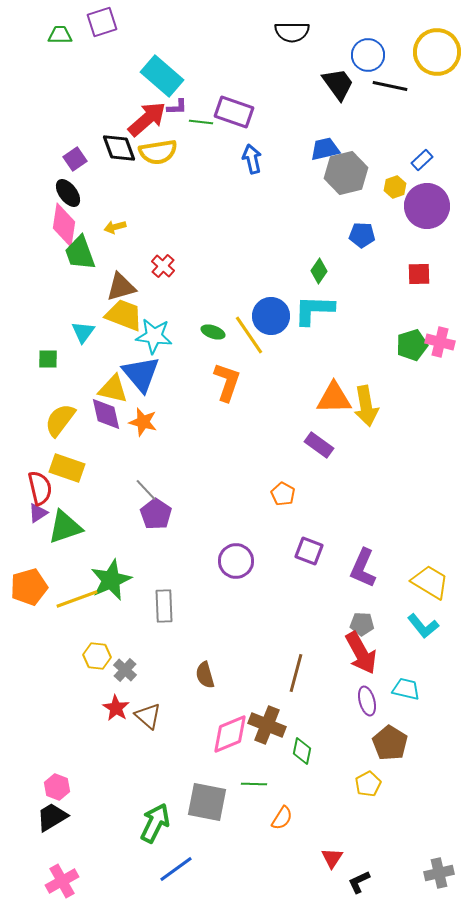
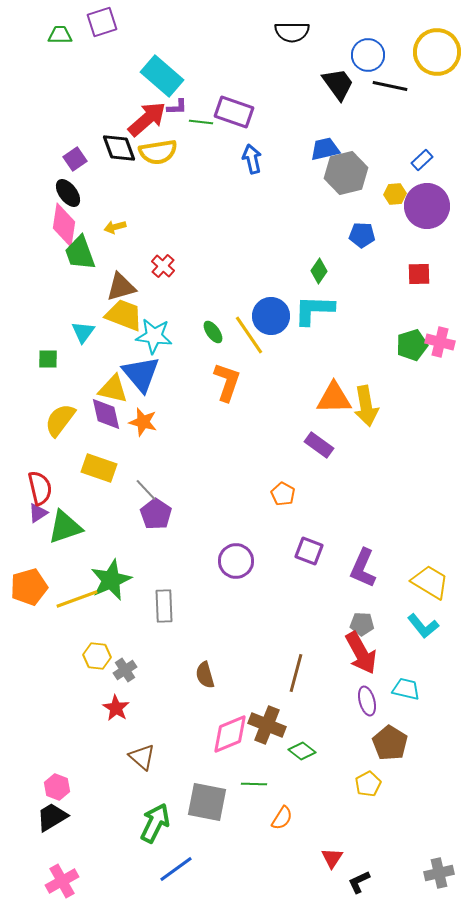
yellow hexagon at (395, 187): moved 7 px down; rotated 15 degrees clockwise
green ellipse at (213, 332): rotated 35 degrees clockwise
yellow rectangle at (67, 468): moved 32 px right
gray cross at (125, 670): rotated 15 degrees clockwise
brown triangle at (148, 716): moved 6 px left, 41 px down
green diamond at (302, 751): rotated 64 degrees counterclockwise
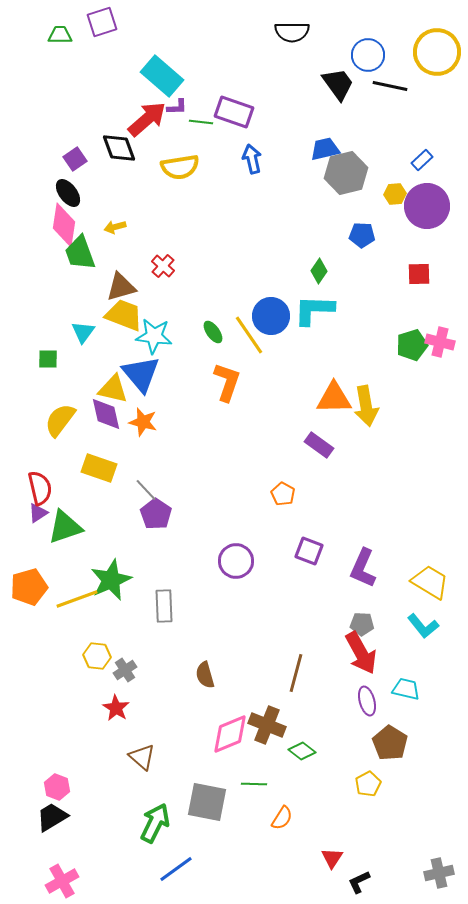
yellow semicircle at (158, 152): moved 22 px right, 15 px down
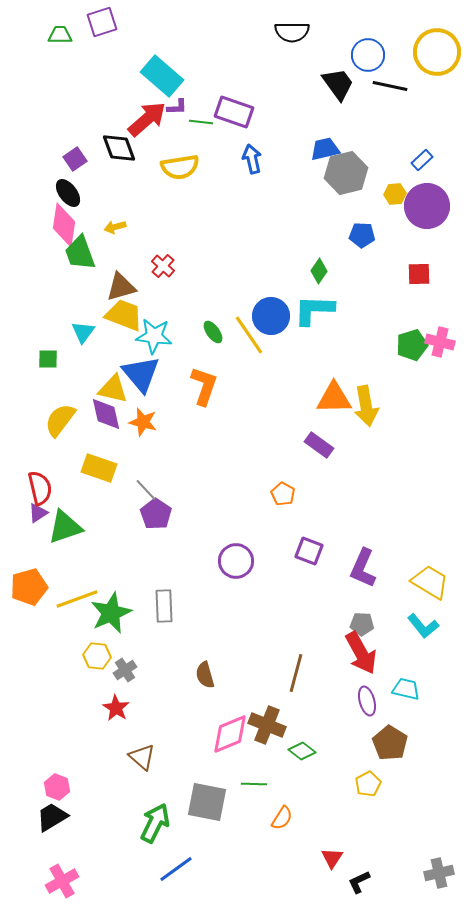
orange L-shape at (227, 382): moved 23 px left, 4 px down
green star at (111, 580): moved 33 px down
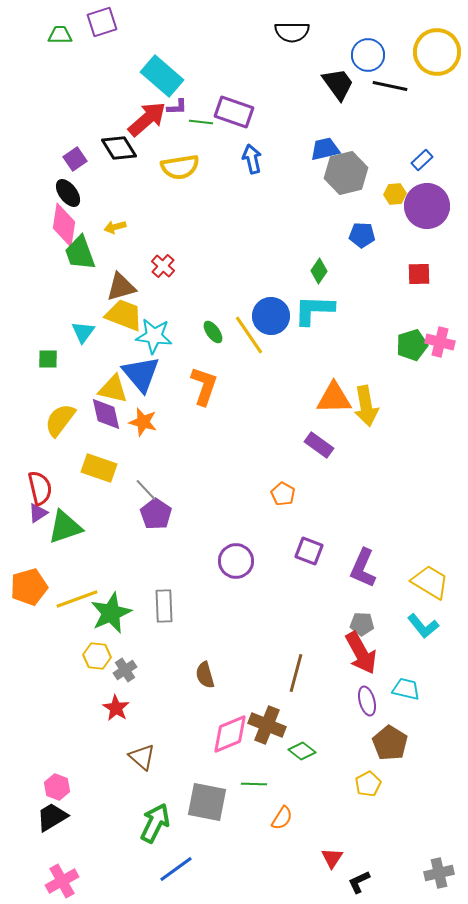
black diamond at (119, 148): rotated 12 degrees counterclockwise
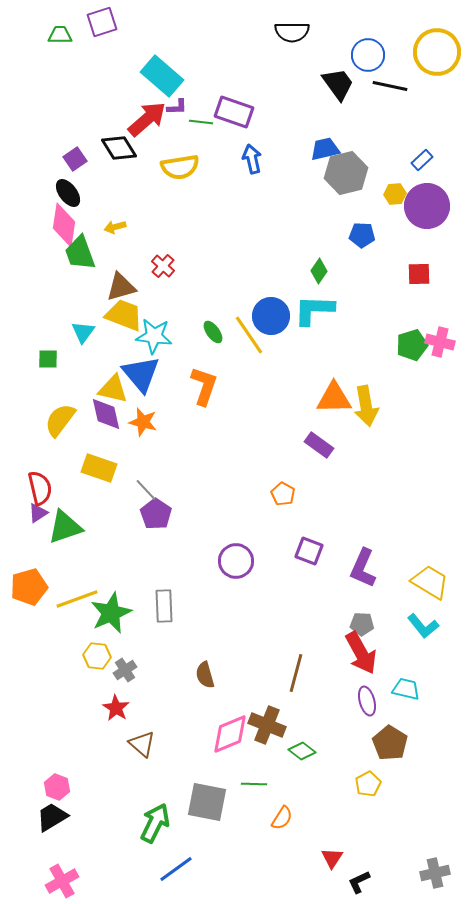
brown triangle at (142, 757): moved 13 px up
gray cross at (439, 873): moved 4 px left
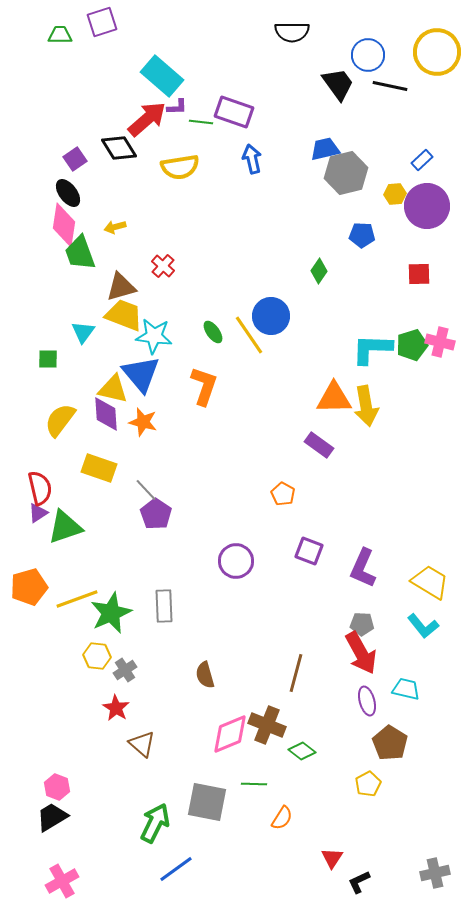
cyan L-shape at (314, 310): moved 58 px right, 39 px down
purple diamond at (106, 414): rotated 9 degrees clockwise
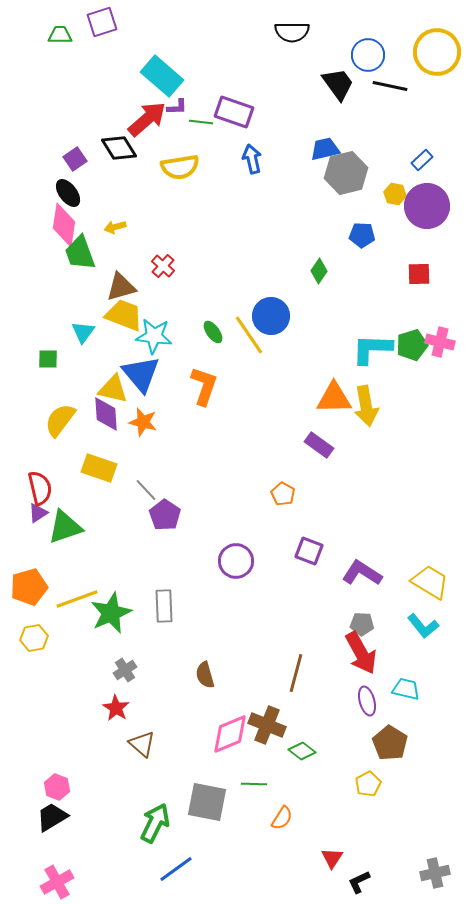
yellow hexagon at (395, 194): rotated 15 degrees clockwise
purple pentagon at (156, 514): moved 9 px right, 1 px down
purple L-shape at (363, 568): moved 1 px left, 5 px down; rotated 99 degrees clockwise
yellow hexagon at (97, 656): moved 63 px left, 18 px up; rotated 16 degrees counterclockwise
pink cross at (62, 881): moved 5 px left, 1 px down
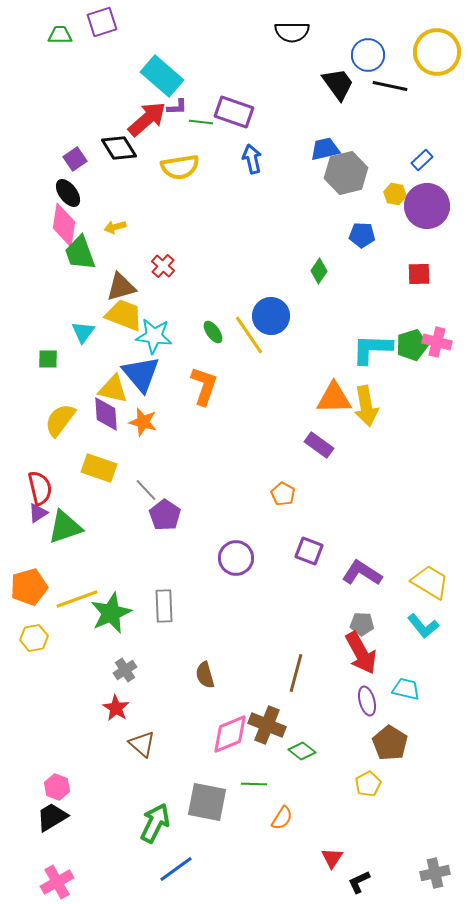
pink cross at (440, 342): moved 3 px left
purple circle at (236, 561): moved 3 px up
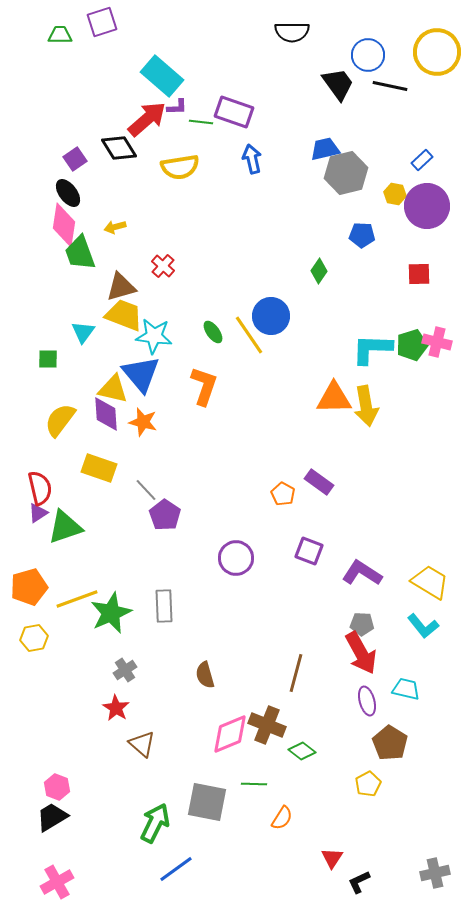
purple rectangle at (319, 445): moved 37 px down
